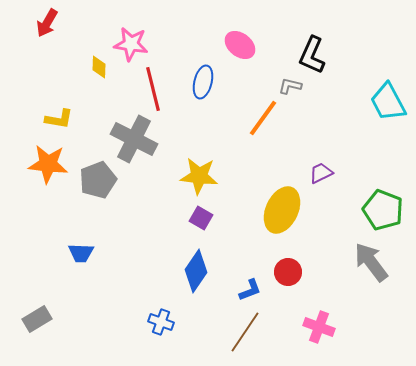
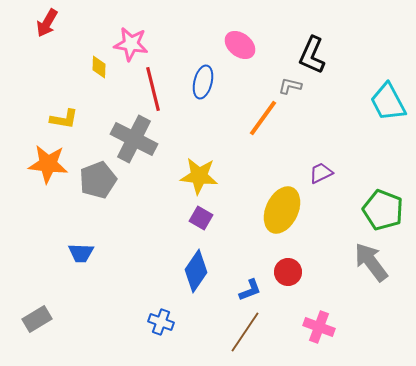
yellow L-shape: moved 5 px right
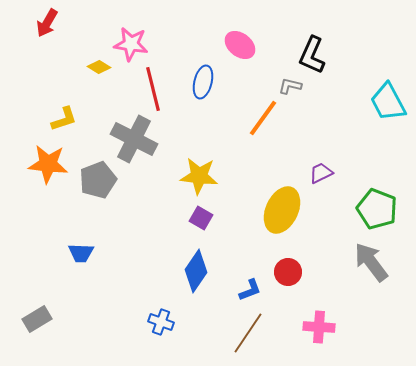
yellow diamond: rotated 60 degrees counterclockwise
yellow L-shape: rotated 28 degrees counterclockwise
green pentagon: moved 6 px left, 1 px up
pink cross: rotated 16 degrees counterclockwise
brown line: moved 3 px right, 1 px down
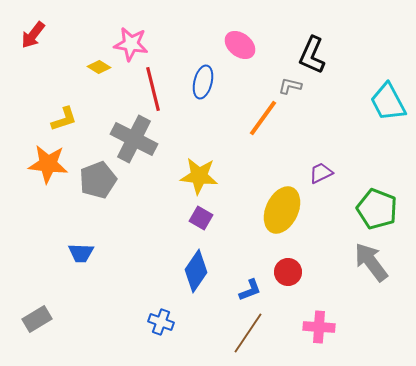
red arrow: moved 14 px left, 12 px down; rotated 8 degrees clockwise
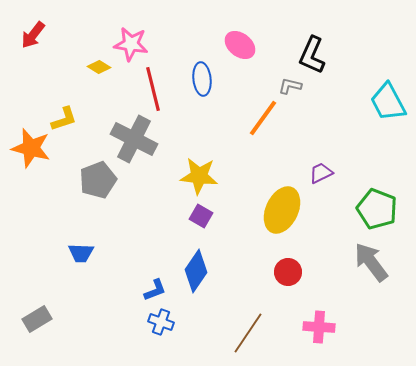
blue ellipse: moved 1 px left, 3 px up; rotated 20 degrees counterclockwise
orange star: moved 17 px left, 16 px up; rotated 9 degrees clockwise
purple square: moved 2 px up
blue L-shape: moved 95 px left
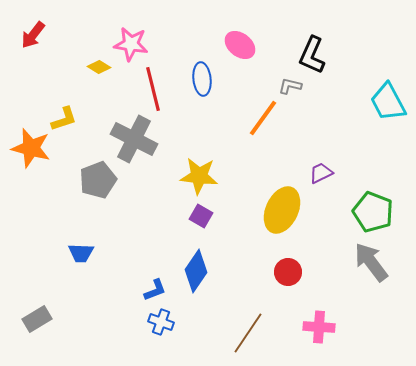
green pentagon: moved 4 px left, 3 px down
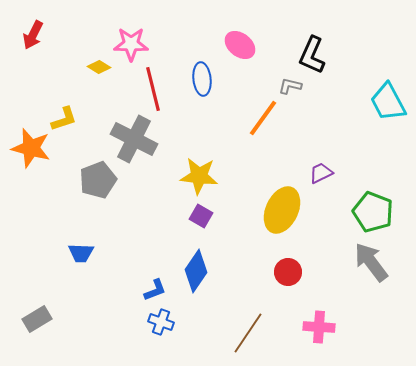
red arrow: rotated 12 degrees counterclockwise
pink star: rotated 8 degrees counterclockwise
